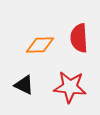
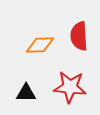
red semicircle: moved 2 px up
black triangle: moved 2 px right, 8 px down; rotated 25 degrees counterclockwise
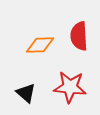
black triangle: rotated 40 degrees clockwise
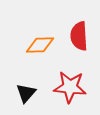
black triangle: rotated 30 degrees clockwise
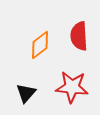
orange diamond: rotated 36 degrees counterclockwise
red star: moved 2 px right
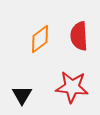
orange diamond: moved 6 px up
black triangle: moved 4 px left, 2 px down; rotated 10 degrees counterclockwise
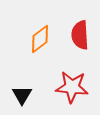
red semicircle: moved 1 px right, 1 px up
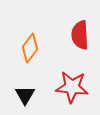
orange diamond: moved 10 px left, 9 px down; rotated 16 degrees counterclockwise
black triangle: moved 3 px right
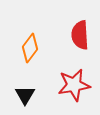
red star: moved 2 px right, 2 px up; rotated 16 degrees counterclockwise
